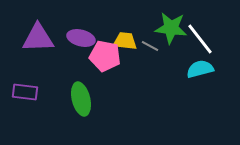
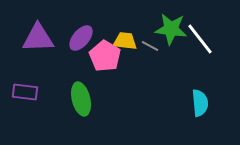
green star: moved 1 px down
purple ellipse: rotated 64 degrees counterclockwise
pink pentagon: rotated 20 degrees clockwise
cyan semicircle: moved 34 px down; rotated 100 degrees clockwise
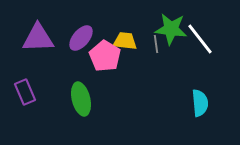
gray line: moved 6 px right, 2 px up; rotated 54 degrees clockwise
purple rectangle: rotated 60 degrees clockwise
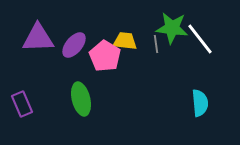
green star: moved 1 px right, 1 px up
purple ellipse: moved 7 px left, 7 px down
purple rectangle: moved 3 px left, 12 px down
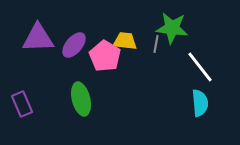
white line: moved 28 px down
gray line: rotated 18 degrees clockwise
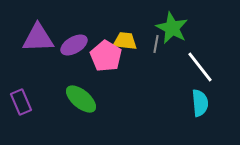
green star: rotated 20 degrees clockwise
purple ellipse: rotated 20 degrees clockwise
pink pentagon: moved 1 px right
green ellipse: rotated 36 degrees counterclockwise
purple rectangle: moved 1 px left, 2 px up
